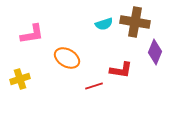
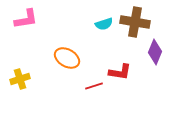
pink L-shape: moved 6 px left, 15 px up
red L-shape: moved 1 px left, 2 px down
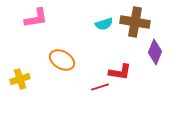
pink L-shape: moved 10 px right, 1 px up
orange ellipse: moved 5 px left, 2 px down
red line: moved 6 px right, 1 px down
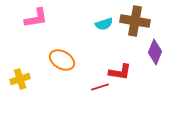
brown cross: moved 1 px up
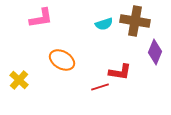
pink L-shape: moved 5 px right
yellow cross: moved 1 px left, 1 px down; rotated 30 degrees counterclockwise
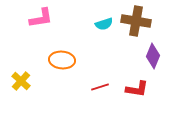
brown cross: moved 1 px right
purple diamond: moved 2 px left, 4 px down
orange ellipse: rotated 25 degrees counterclockwise
red L-shape: moved 17 px right, 17 px down
yellow cross: moved 2 px right, 1 px down
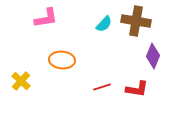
pink L-shape: moved 5 px right
cyan semicircle: rotated 30 degrees counterclockwise
red line: moved 2 px right
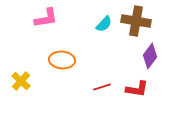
purple diamond: moved 3 px left; rotated 15 degrees clockwise
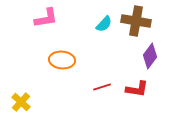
yellow cross: moved 21 px down
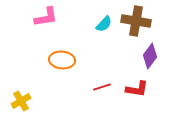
pink L-shape: moved 1 px up
yellow cross: moved 1 px up; rotated 18 degrees clockwise
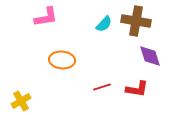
purple diamond: rotated 55 degrees counterclockwise
